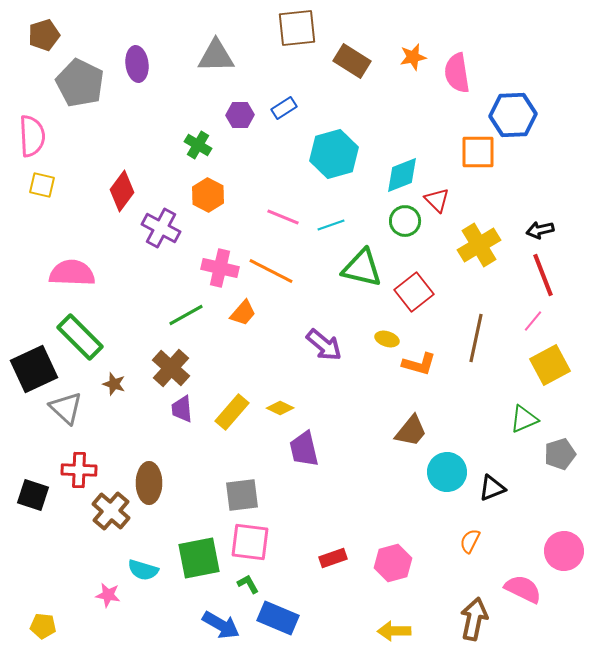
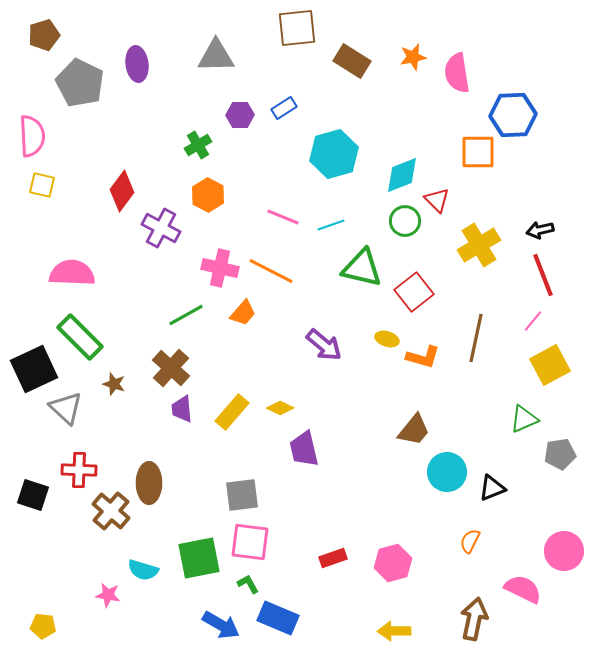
green cross at (198, 145): rotated 28 degrees clockwise
orange L-shape at (419, 364): moved 4 px right, 7 px up
brown trapezoid at (411, 431): moved 3 px right, 1 px up
gray pentagon at (560, 454): rotated 8 degrees clockwise
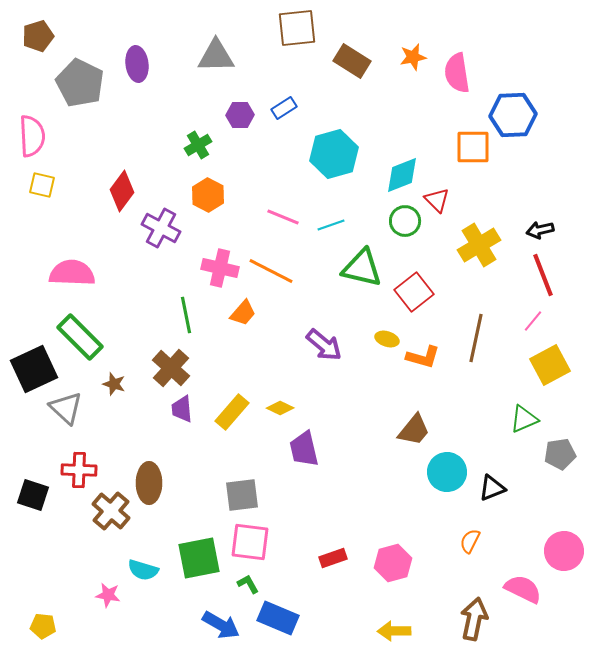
brown pentagon at (44, 35): moved 6 px left, 1 px down
orange square at (478, 152): moved 5 px left, 5 px up
green line at (186, 315): rotated 72 degrees counterclockwise
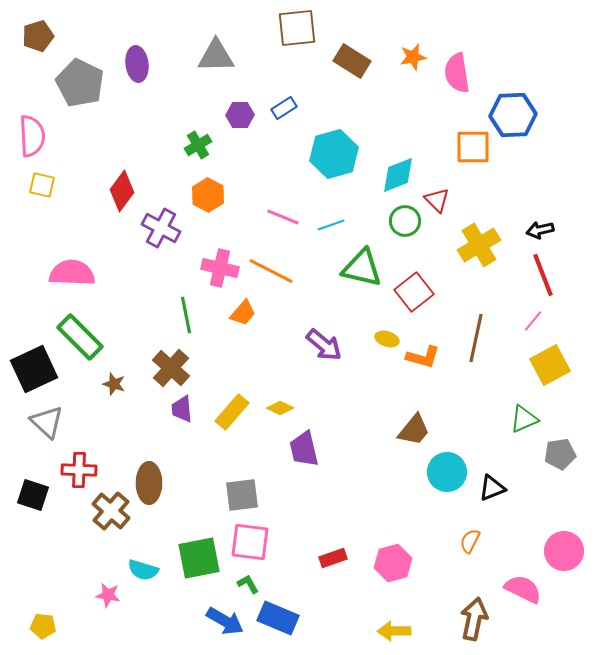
cyan diamond at (402, 175): moved 4 px left
gray triangle at (66, 408): moved 19 px left, 14 px down
blue arrow at (221, 625): moved 4 px right, 4 px up
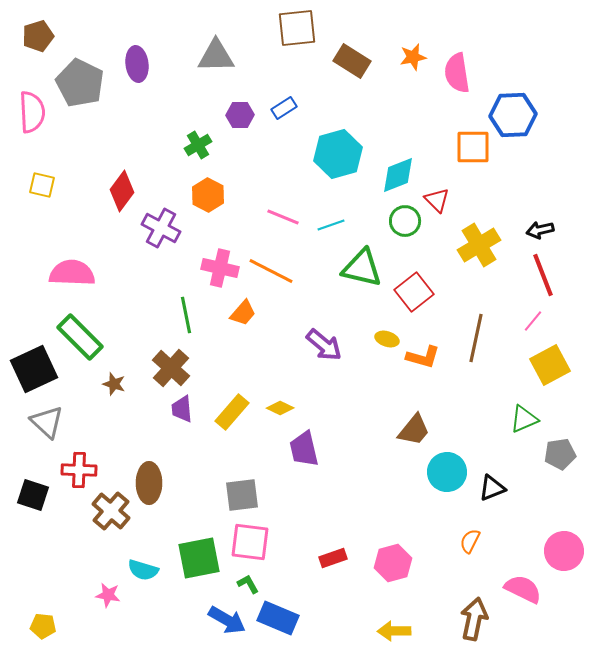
pink semicircle at (32, 136): moved 24 px up
cyan hexagon at (334, 154): moved 4 px right
blue arrow at (225, 621): moved 2 px right, 1 px up
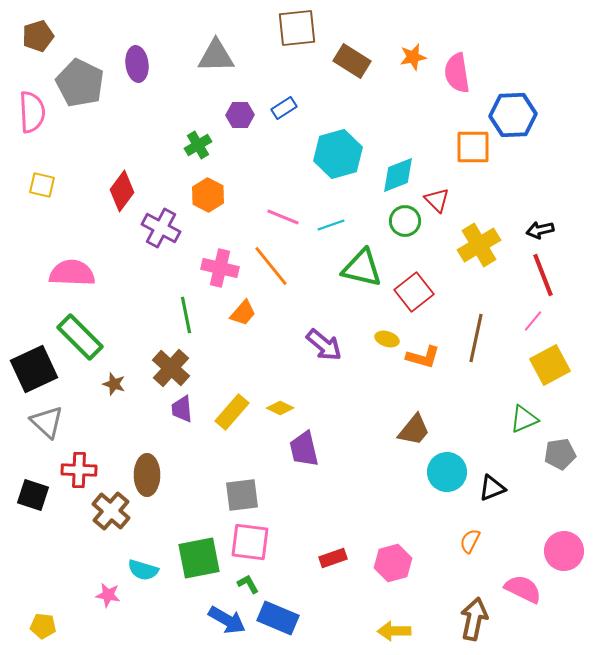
orange line at (271, 271): moved 5 px up; rotated 24 degrees clockwise
brown ellipse at (149, 483): moved 2 px left, 8 px up
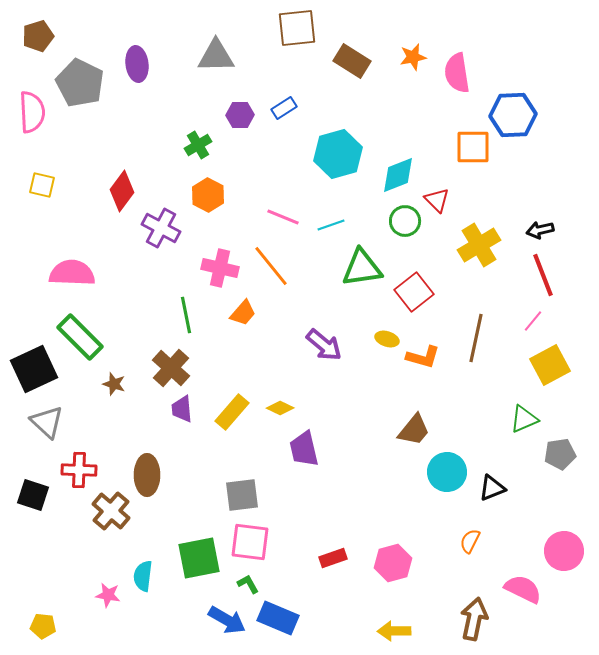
green triangle at (362, 268): rotated 21 degrees counterclockwise
cyan semicircle at (143, 570): moved 6 px down; rotated 80 degrees clockwise
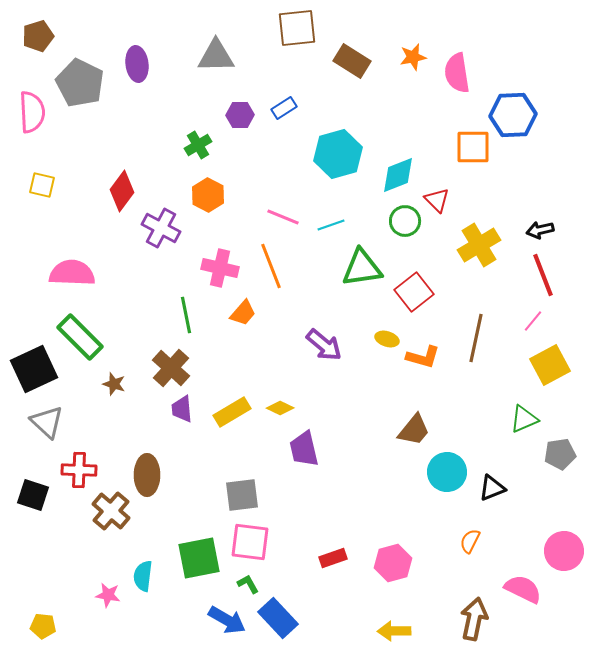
orange line at (271, 266): rotated 18 degrees clockwise
yellow rectangle at (232, 412): rotated 18 degrees clockwise
blue rectangle at (278, 618): rotated 24 degrees clockwise
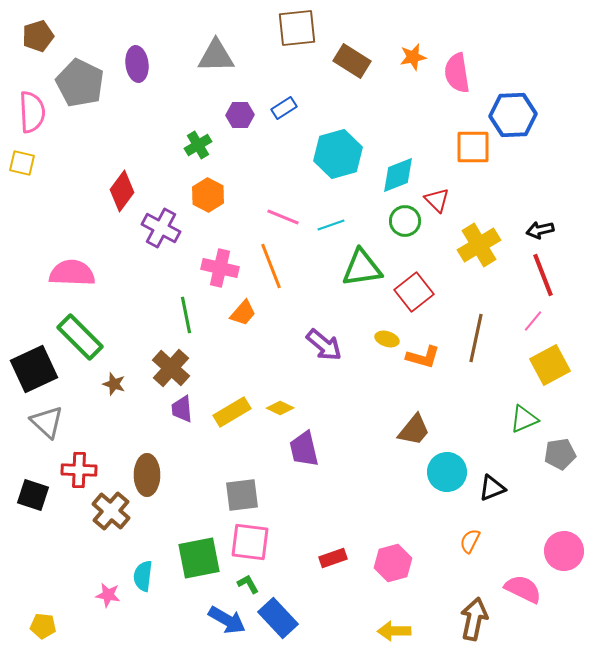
yellow square at (42, 185): moved 20 px left, 22 px up
